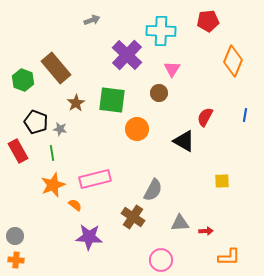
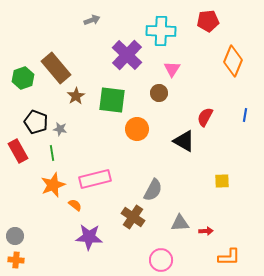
green hexagon: moved 2 px up; rotated 20 degrees clockwise
brown star: moved 7 px up
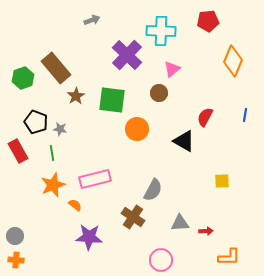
pink triangle: rotated 18 degrees clockwise
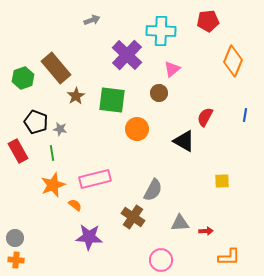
gray circle: moved 2 px down
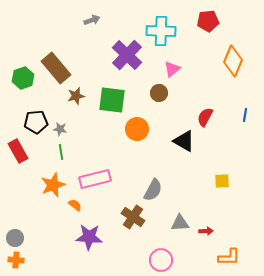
brown star: rotated 18 degrees clockwise
black pentagon: rotated 25 degrees counterclockwise
green line: moved 9 px right, 1 px up
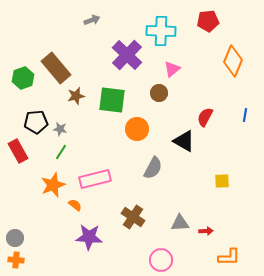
green line: rotated 42 degrees clockwise
gray semicircle: moved 22 px up
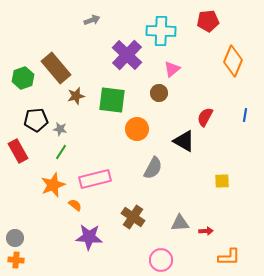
black pentagon: moved 2 px up
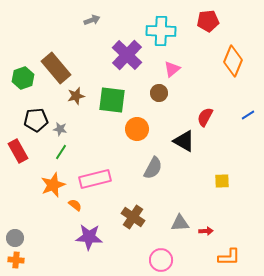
blue line: moved 3 px right; rotated 48 degrees clockwise
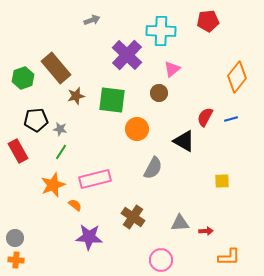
orange diamond: moved 4 px right, 16 px down; rotated 16 degrees clockwise
blue line: moved 17 px left, 4 px down; rotated 16 degrees clockwise
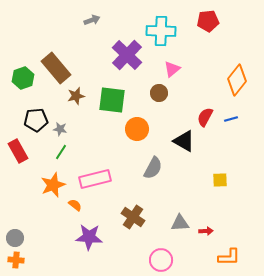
orange diamond: moved 3 px down
yellow square: moved 2 px left, 1 px up
